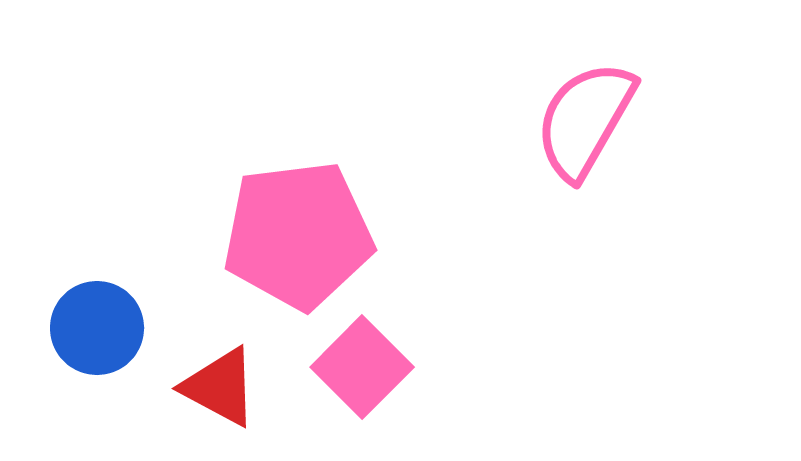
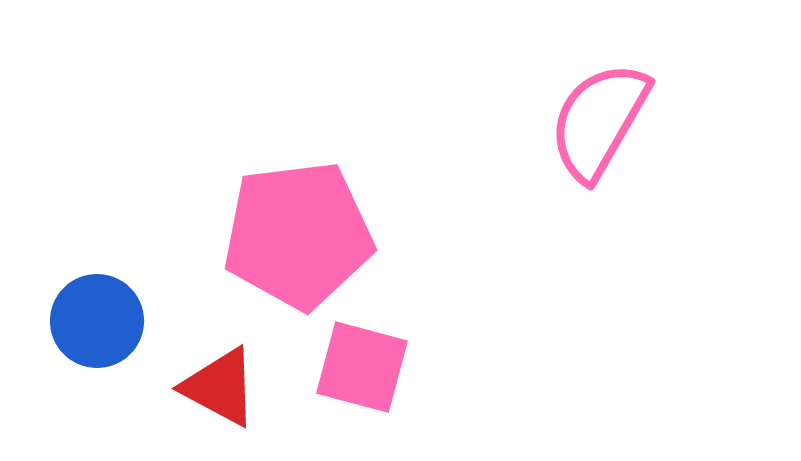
pink semicircle: moved 14 px right, 1 px down
blue circle: moved 7 px up
pink square: rotated 30 degrees counterclockwise
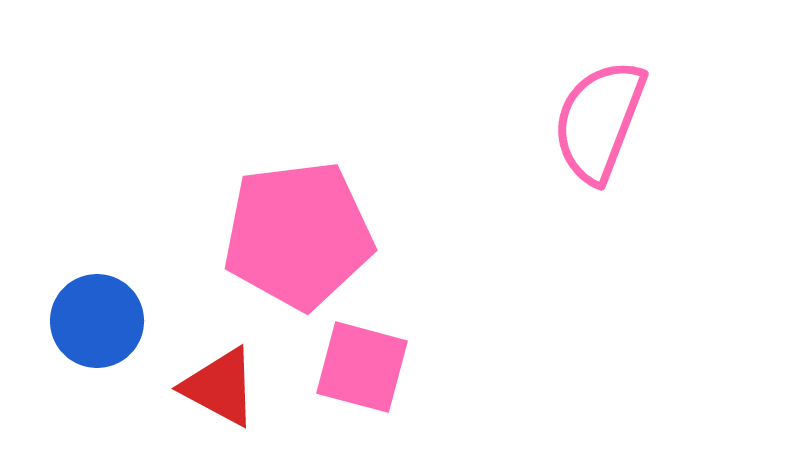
pink semicircle: rotated 9 degrees counterclockwise
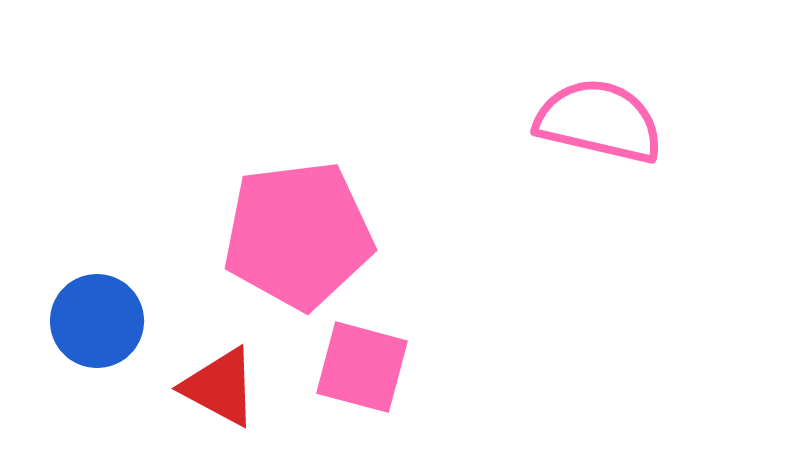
pink semicircle: rotated 82 degrees clockwise
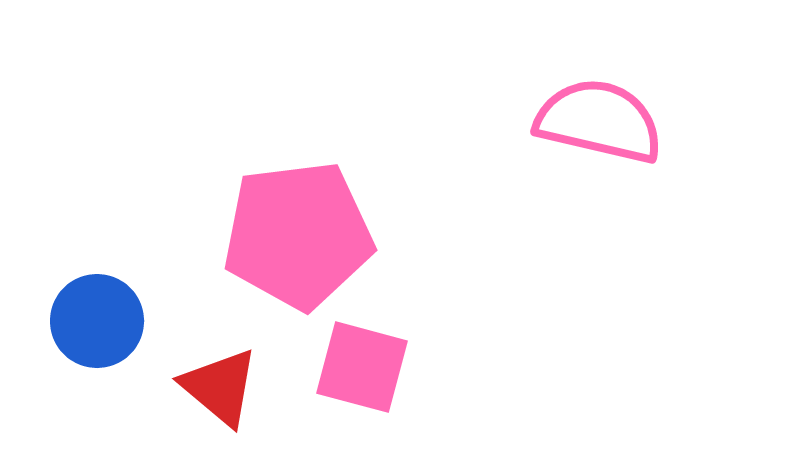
red triangle: rotated 12 degrees clockwise
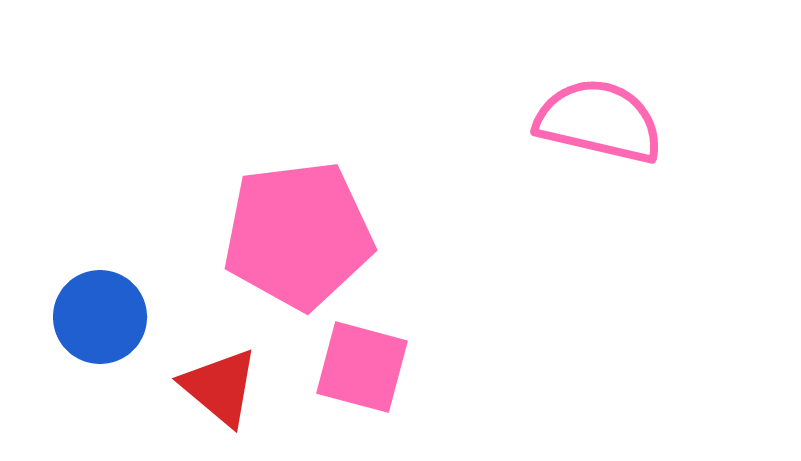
blue circle: moved 3 px right, 4 px up
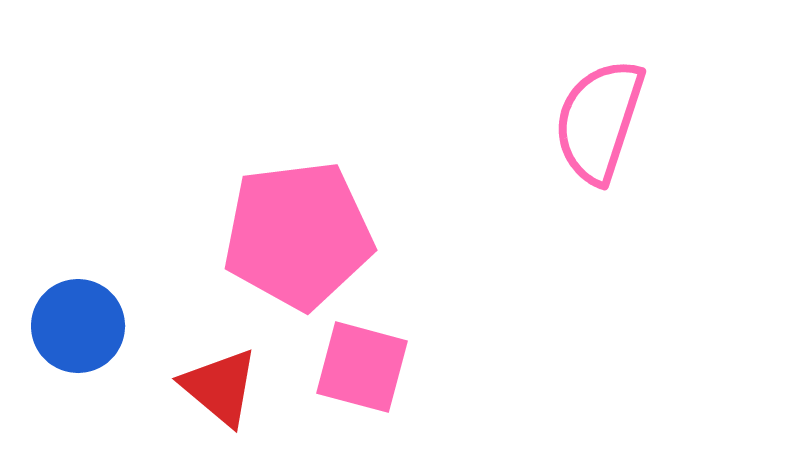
pink semicircle: rotated 85 degrees counterclockwise
blue circle: moved 22 px left, 9 px down
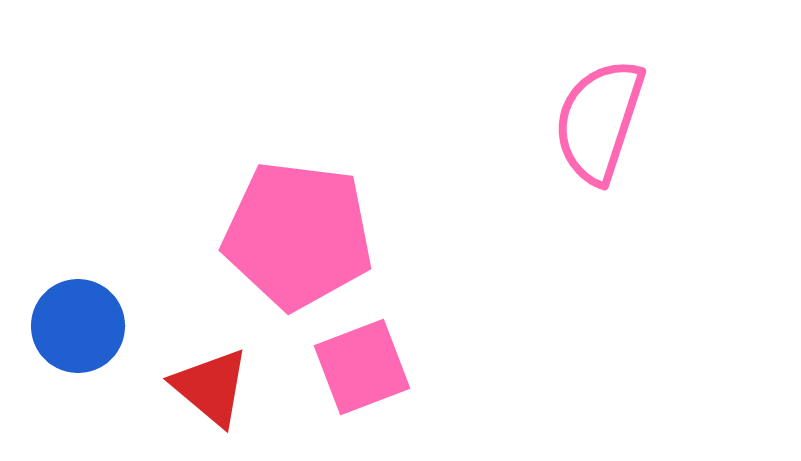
pink pentagon: rotated 14 degrees clockwise
pink square: rotated 36 degrees counterclockwise
red triangle: moved 9 px left
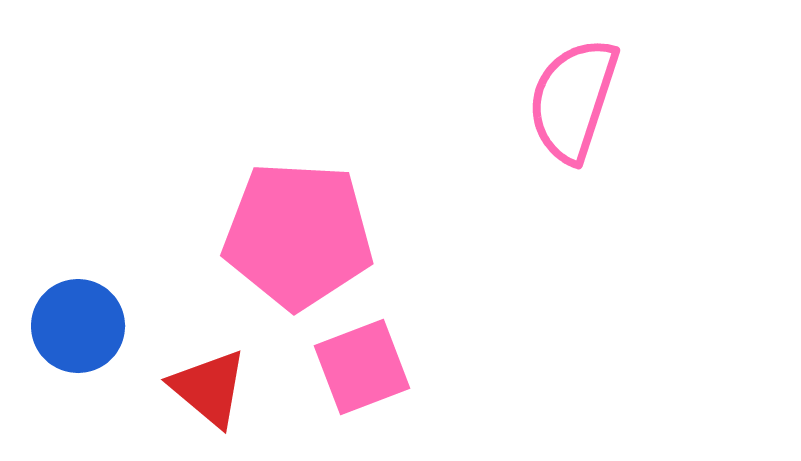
pink semicircle: moved 26 px left, 21 px up
pink pentagon: rotated 4 degrees counterclockwise
red triangle: moved 2 px left, 1 px down
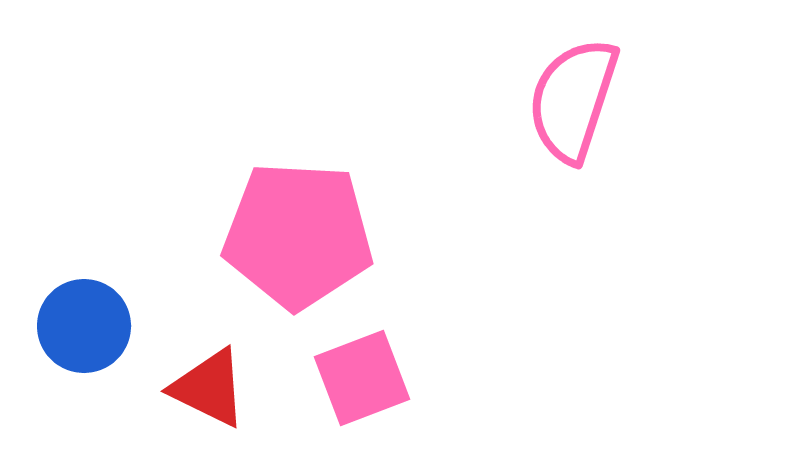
blue circle: moved 6 px right
pink square: moved 11 px down
red triangle: rotated 14 degrees counterclockwise
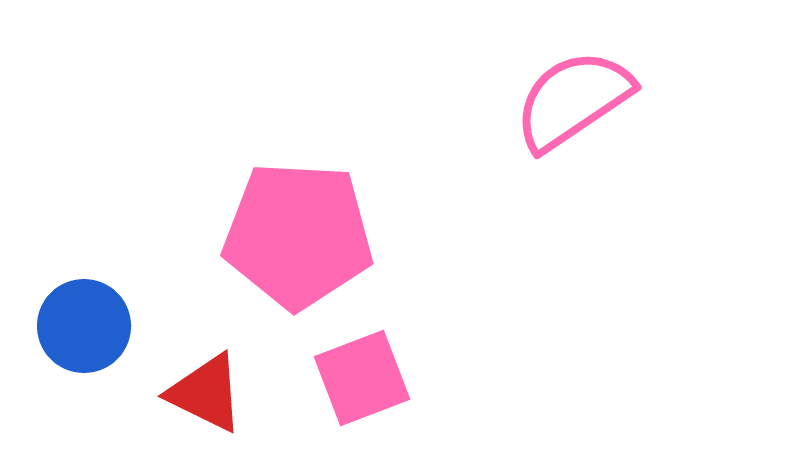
pink semicircle: rotated 38 degrees clockwise
red triangle: moved 3 px left, 5 px down
